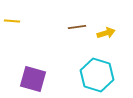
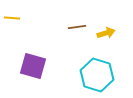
yellow line: moved 3 px up
purple square: moved 13 px up
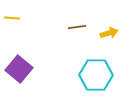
yellow arrow: moved 3 px right
purple square: moved 14 px left, 3 px down; rotated 24 degrees clockwise
cyan hexagon: moved 1 px left; rotated 16 degrees counterclockwise
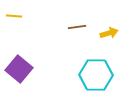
yellow line: moved 2 px right, 2 px up
